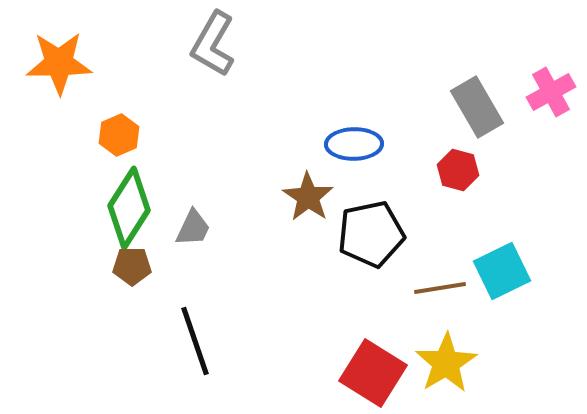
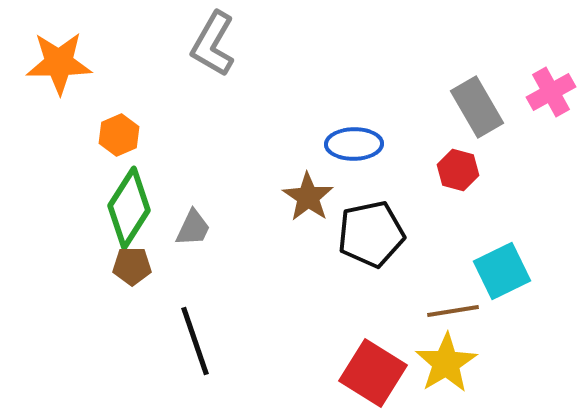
brown line: moved 13 px right, 23 px down
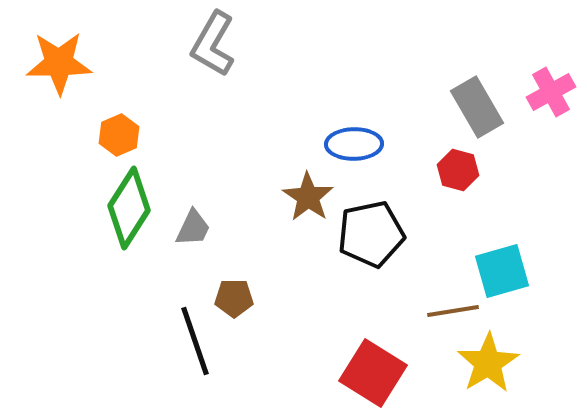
brown pentagon: moved 102 px right, 32 px down
cyan square: rotated 10 degrees clockwise
yellow star: moved 42 px right
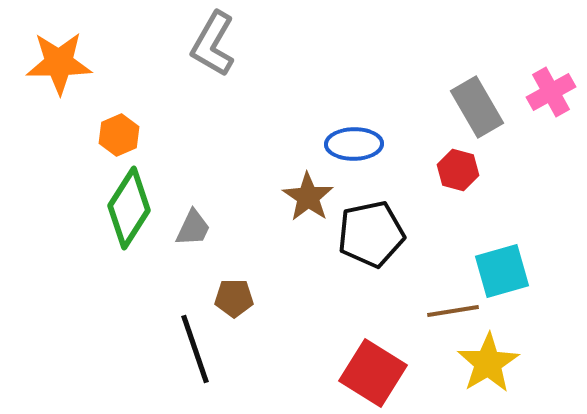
black line: moved 8 px down
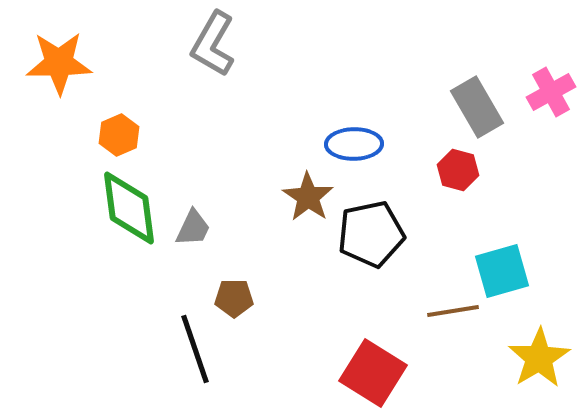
green diamond: rotated 40 degrees counterclockwise
yellow star: moved 51 px right, 5 px up
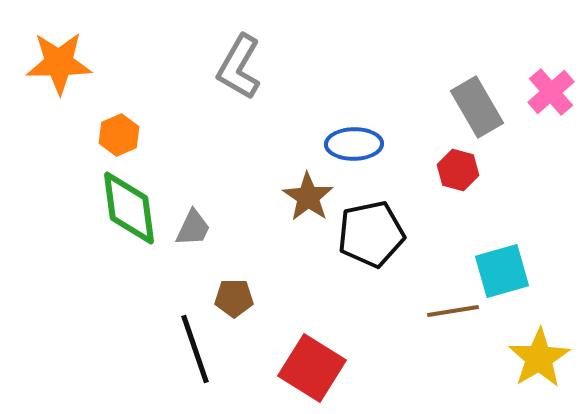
gray L-shape: moved 26 px right, 23 px down
pink cross: rotated 12 degrees counterclockwise
red square: moved 61 px left, 5 px up
